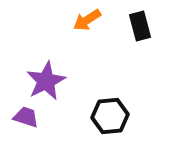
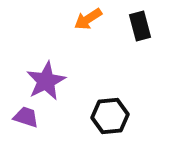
orange arrow: moved 1 px right, 1 px up
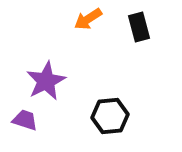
black rectangle: moved 1 px left, 1 px down
purple trapezoid: moved 1 px left, 3 px down
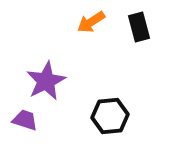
orange arrow: moved 3 px right, 3 px down
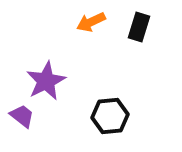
orange arrow: rotated 8 degrees clockwise
black rectangle: rotated 32 degrees clockwise
purple trapezoid: moved 3 px left, 4 px up; rotated 20 degrees clockwise
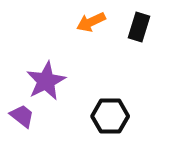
black hexagon: rotated 6 degrees clockwise
